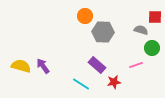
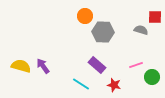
green circle: moved 29 px down
red star: moved 3 px down; rotated 24 degrees clockwise
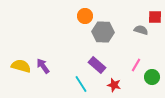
pink line: rotated 40 degrees counterclockwise
cyan line: rotated 24 degrees clockwise
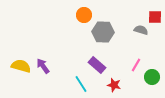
orange circle: moved 1 px left, 1 px up
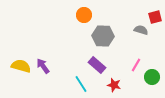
red square: rotated 16 degrees counterclockwise
gray hexagon: moved 4 px down
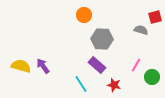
gray hexagon: moved 1 px left, 3 px down
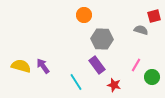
red square: moved 1 px left, 1 px up
purple rectangle: rotated 12 degrees clockwise
cyan line: moved 5 px left, 2 px up
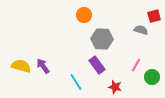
red star: moved 1 px right, 2 px down
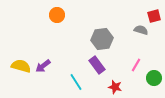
orange circle: moved 27 px left
gray hexagon: rotated 10 degrees counterclockwise
purple arrow: rotated 91 degrees counterclockwise
green circle: moved 2 px right, 1 px down
